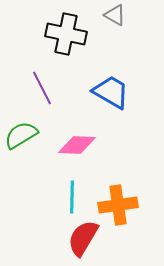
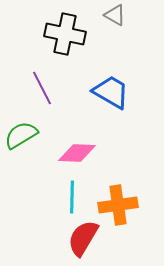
black cross: moved 1 px left
pink diamond: moved 8 px down
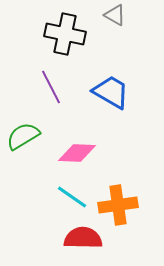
purple line: moved 9 px right, 1 px up
green semicircle: moved 2 px right, 1 px down
cyan line: rotated 56 degrees counterclockwise
red semicircle: rotated 60 degrees clockwise
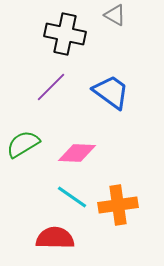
purple line: rotated 72 degrees clockwise
blue trapezoid: rotated 6 degrees clockwise
green semicircle: moved 8 px down
red semicircle: moved 28 px left
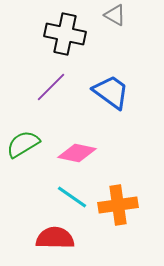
pink diamond: rotated 9 degrees clockwise
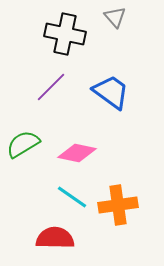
gray triangle: moved 2 px down; rotated 20 degrees clockwise
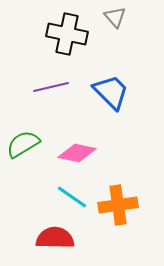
black cross: moved 2 px right
purple line: rotated 32 degrees clockwise
blue trapezoid: rotated 9 degrees clockwise
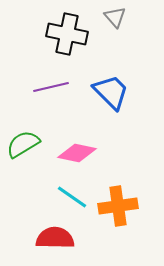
orange cross: moved 1 px down
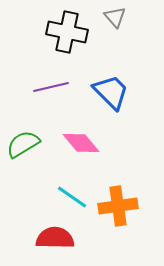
black cross: moved 2 px up
pink diamond: moved 4 px right, 10 px up; rotated 39 degrees clockwise
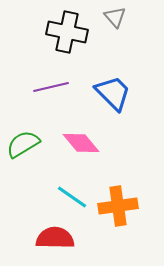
blue trapezoid: moved 2 px right, 1 px down
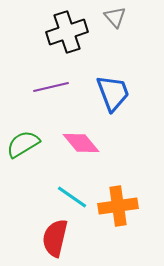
black cross: rotated 30 degrees counterclockwise
blue trapezoid: rotated 24 degrees clockwise
red semicircle: rotated 78 degrees counterclockwise
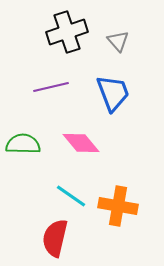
gray triangle: moved 3 px right, 24 px down
green semicircle: rotated 32 degrees clockwise
cyan line: moved 1 px left, 1 px up
orange cross: rotated 18 degrees clockwise
